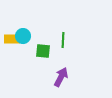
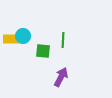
yellow rectangle: moved 1 px left
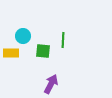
yellow rectangle: moved 14 px down
purple arrow: moved 10 px left, 7 px down
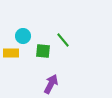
green line: rotated 42 degrees counterclockwise
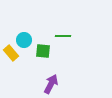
cyan circle: moved 1 px right, 4 px down
green line: moved 4 px up; rotated 49 degrees counterclockwise
yellow rectangle: rotated 49 degrees clockwise
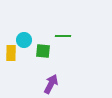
yellow rectangle: rotated 42 degrees clockwise
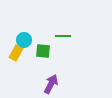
yellow rectangle: moved 5 px right; rotated 28 degrees clockwise
